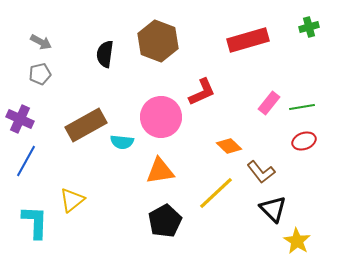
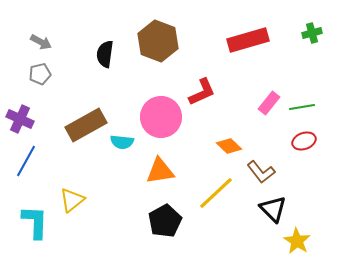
green cross: moved 3 px right, 6 px down
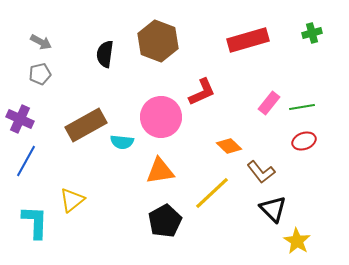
yellow line: moved 4 px left
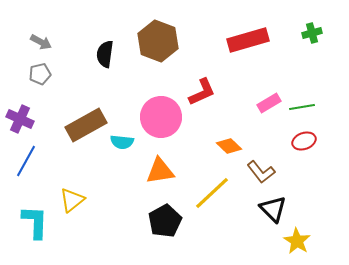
pink rectangle: rotated 20 degrees clockwise
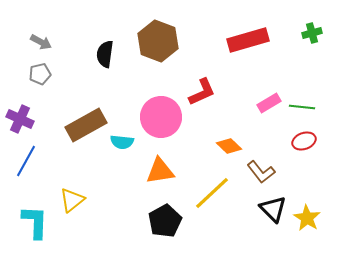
green line: rotated 15 degrees clockwise
yellow star: moved 10 px right, 23 px up
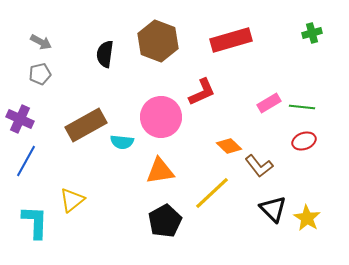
red rectangle: moved 17 px left
brown L-shape: moved 2 px left, 6 px up
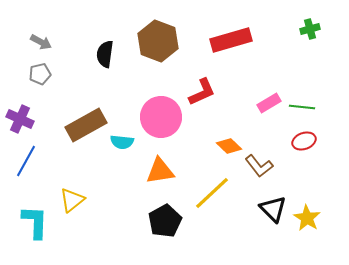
green cross: moved 2 px left, 4 px up
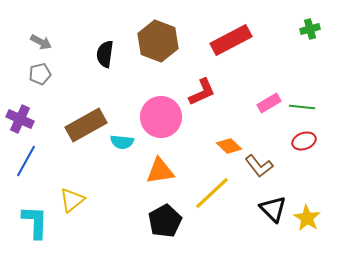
red rectangle: rotated 12 degrees counterclockwise
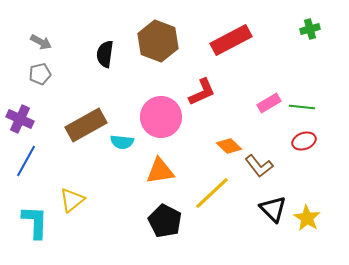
black pentagon: rotated 16 degrees counterclockwise
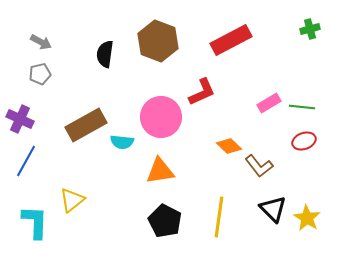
yellow line: moved 7 px right, 24 px down; rotated 39 degrees counterclockwise
